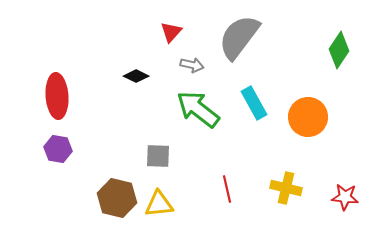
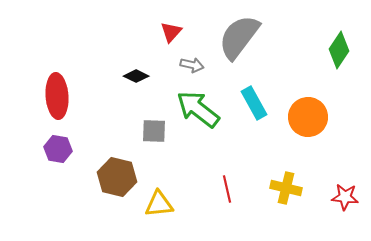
gray square: moved 4 px left, 25 px up
brown hexagon: moved 21 px up
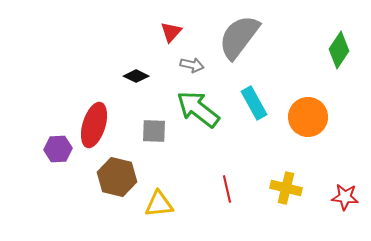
red ellipse: moved 37 px right, 29 px down; rotated 21 degrees clockwise
purple hexagon: rotated 12 degrees counterclockwise
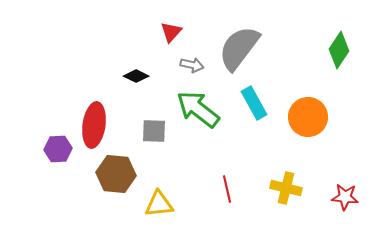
gray semicircle: moved 11 px down
red ellipse: rotated 9 degrees counterclockwise
brown hexagon: moved 1 px left, 3 px up; rotated 9 degrees counterclockwise
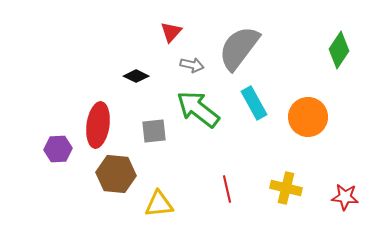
red ellipse: moved 4 px right
gray square: rotated 8 degrees counterclockwise
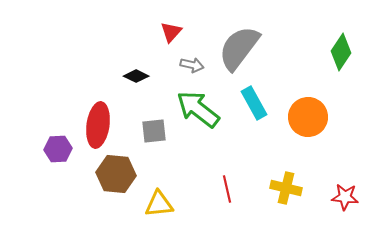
green diamond: moved 2 px right, 2 px down
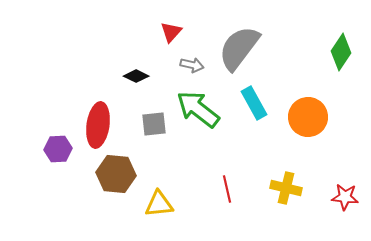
gray square: moved 7 px up
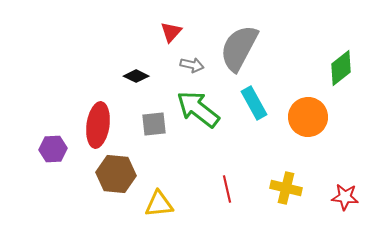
gray semicircle: rotated 9 degrees counterclockwise
green diamond: moved 16 px down; rotated 18 degrees clockwise
purple hexagon: moved 5 px left
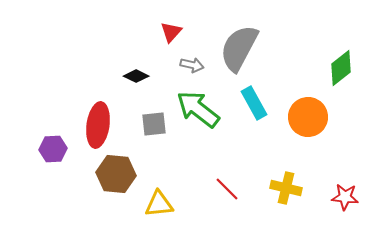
red line: rotated 32 degrees counterclockwise
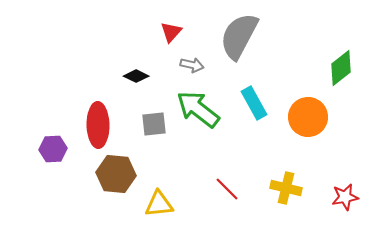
gray semicircle: moved 12 px up
red ellipse: rotated 9 degrees counterclockwise
red star: rotated 16 degrees counterclockwise
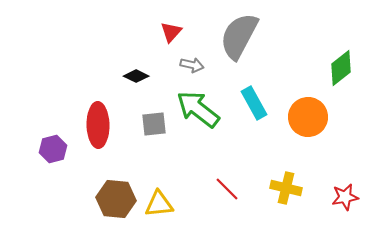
purple hexagon: rotated 12 degrees counterclockwise
brown hexagon: moved 25 px down
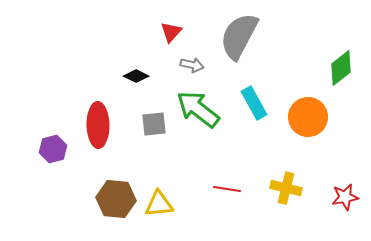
red line: rotated 36 degrees counterclockwise
